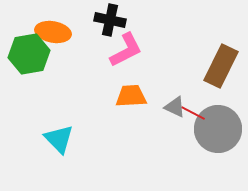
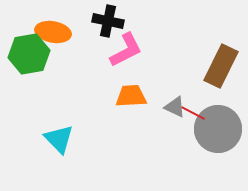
black cross: moved 2 px left, 1 px down
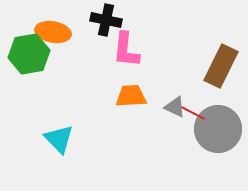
black cross: moved 2 px left, 1 px up
pink L-shape: rotated 123 degrees clockwise
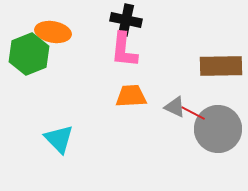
black cross: moved 20 px right
pink L-shape: moved 2 px left
green hexagon: rotated 12 degrees counterclockwise
brown rectangle: rotated 63 degrees clockwise
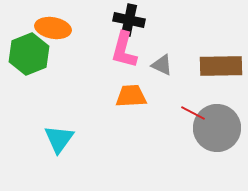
black cross: moved 3 px right
orange ellipse: moved 4 px up
pink L-shape: rotated 9 degrees clockwise
gray triangle: moved 13 px left, 42 px up
gray circle: moved 1 px left, 1 px up
cyan triangle: rotated 20 degrees clockwise
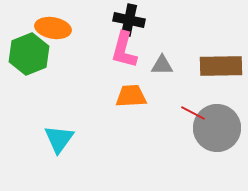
gray triangle: rotated 25 degrees counterclockwise
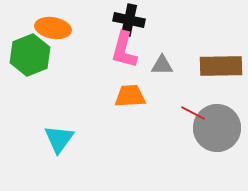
green hexagon: moved 1 px right, 1 px down
orange trapezoid: moved 1 px left
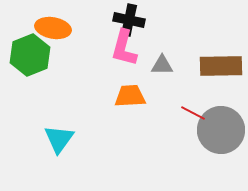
pink L-shape: moved 2 px up
gray circle: moved 4 px right, 2 px down
